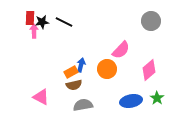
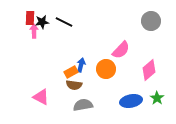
orange circle: moved 1 px left
brown semicircle: rotated 21 degrees clockwise
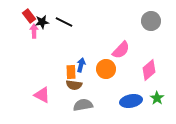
red rectangle: moved 1 px left, 2 px up; rotated 40 degrees counterclockwise
orange rectangle: rotated 64 degrees counterclockwise
pink triangle: moved 1 px right, 2 px up
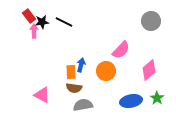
orange circle: moved 2 px down
brown semicircle: moved 3 px down
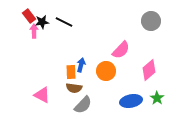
gray semicircle: rotated 144 degrees clockwise
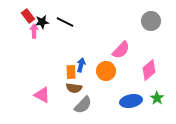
red rectangle: moved 1 px left
black line: moved 1 px right
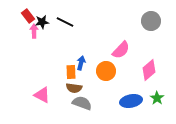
blue arrow: moved 2 px up
gray semicircle: moved 1 px left, 2 px up; rotated 114 degrees counterclockwise
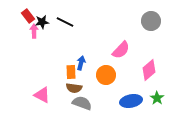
orange circle: moved 4 px down
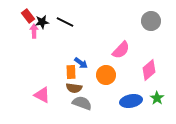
blue arrow: rotated 112 degrees clockwise
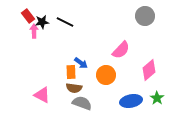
gray circle: moved 6 px left, 5 px up
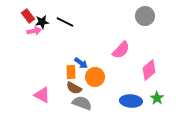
pink arrow: rotated 80 degrees clockwise
orange circle: moved 11 px left, 2 px down
brown semicircle: rotated 21 degrees clockwise
blue ellipse: rotated 15 degrees clockwise
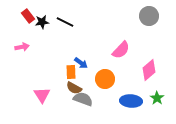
gray circle: moved 4 px right
pink arrow: moved 12 px left, 16 px down
orange circle: moved 10 px right, 2 px down
pink triangle: rotated 30 degrees clockwise
gray semicircle: moved 1 px right, 4 px up
